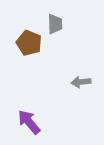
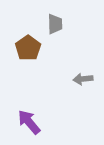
brown pentagon: moved 1 px left, 5 px down; rotated 15 degrees clockwise
gray arrow: moved 2 px right, 3 px up
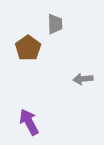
purple arrow: rotated 12 degrees clockwise
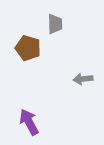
brown pentagon: rotated 20 degrees counterclockwise
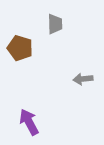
brown pentagon: moved 8 px left
